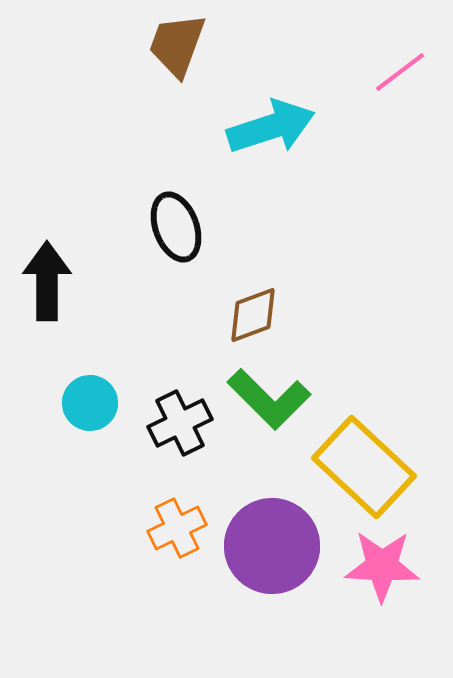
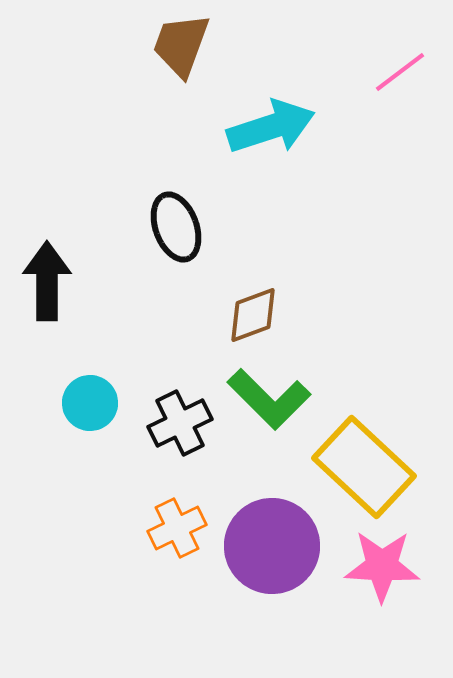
brown trapezoid: moved 4 px right
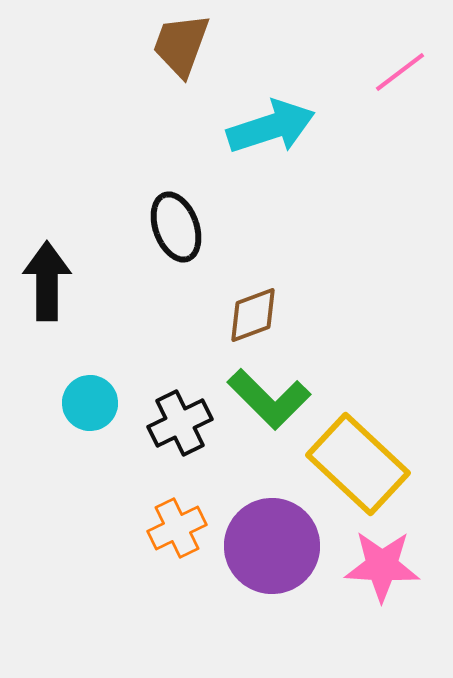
yellow rectangle: moved 6 px left, 3 px up
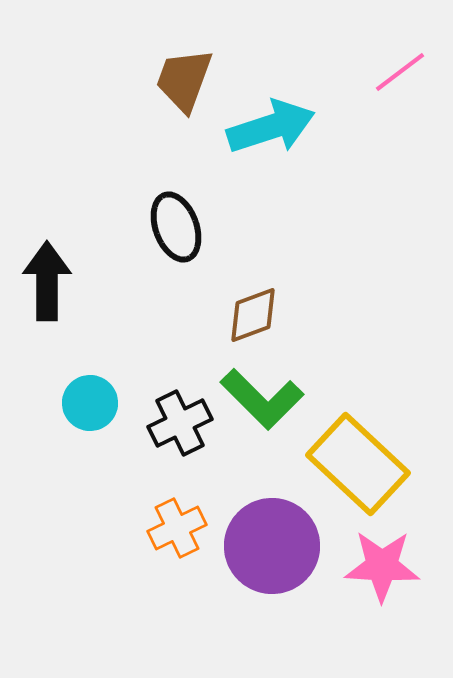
brown trapezoid: moved 3 px right, 35 px down
green L-shape: moved 7 px left
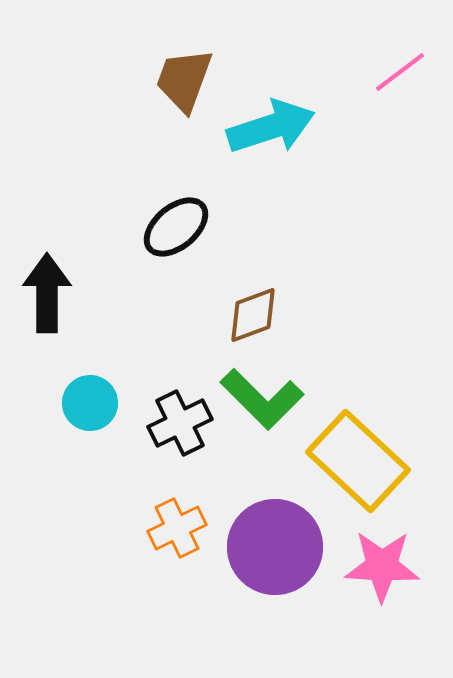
black ellipse: rotated 70 degrees clockwise
black arrow: moved 12 px down
yellow rectangle: moved 3 px up
purple circle: moved 3 px right, 1 px down
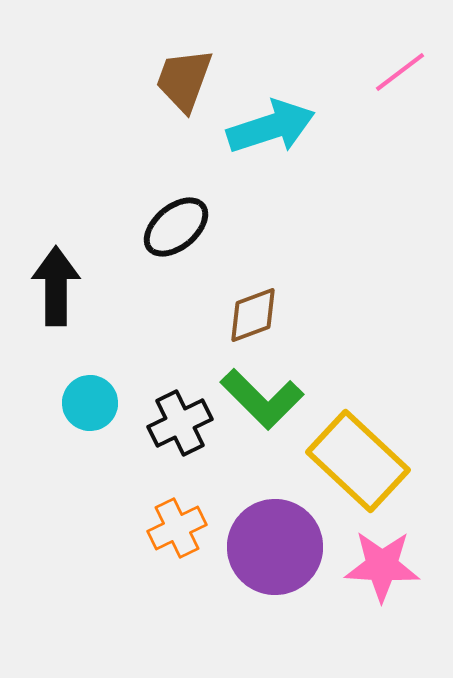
black arrow: moved 9 px right, 7 px up
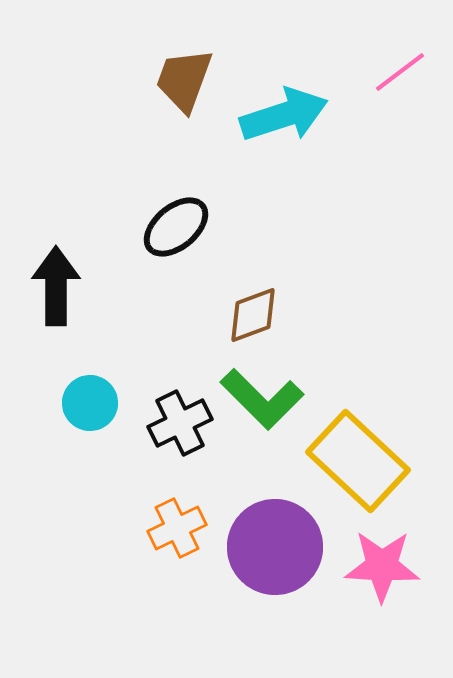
cyan arrow: moved 13 px right, 12 px up
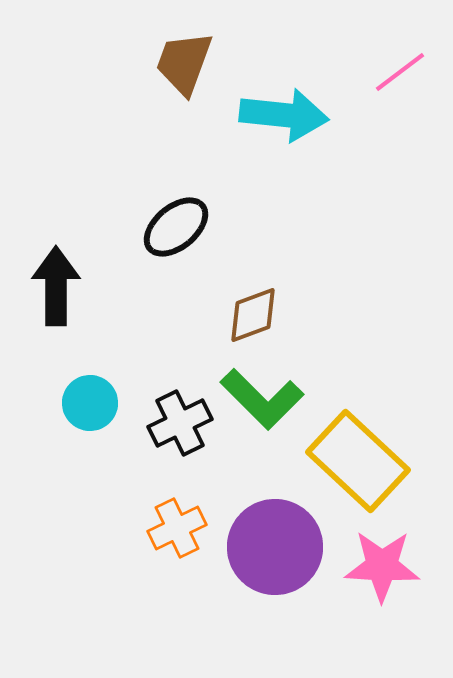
brown trapezoid: moved 17 px up
cyan arrow: rotated 24 degrees clockwise
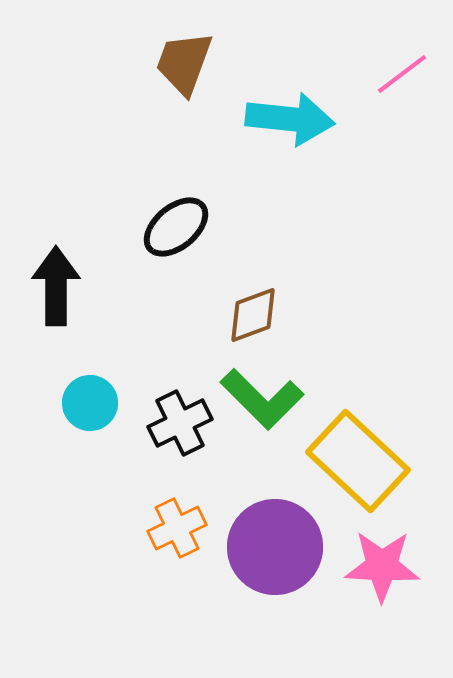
pink line: moved 2 px right, 2 px down
cyan arrow: moved 6 px right, 4 px down
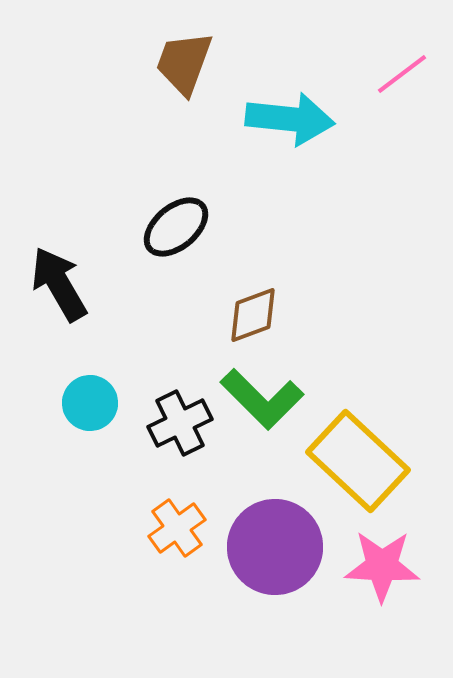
black arrow: moved 3 px right, 2 px up; rotated 30 degrees counterclockwise
orange cross: rotated 10 degrees counterclockwise
